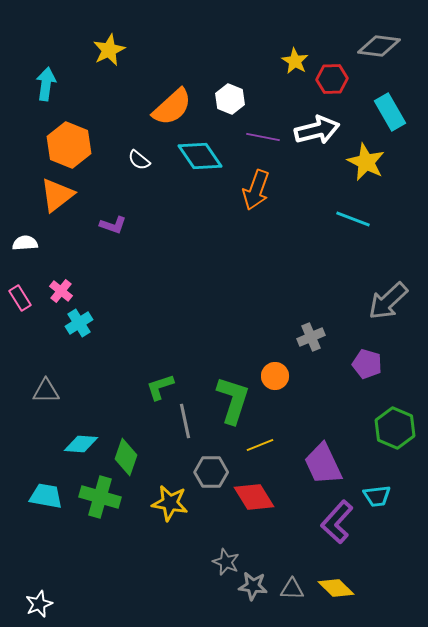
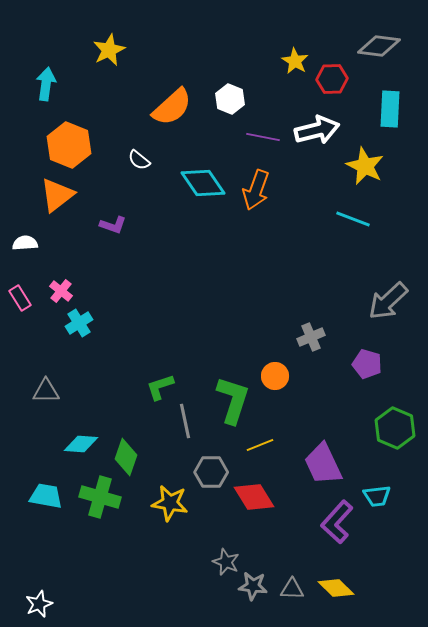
cyan rectangle at (390, 112): moved 3 px up; rotated 33 degrees clockwise
cyan diamond at (200, 156): moved 3 px right, 27 px down
yellow star at (366, 162): moved 1 px left, 4 px down
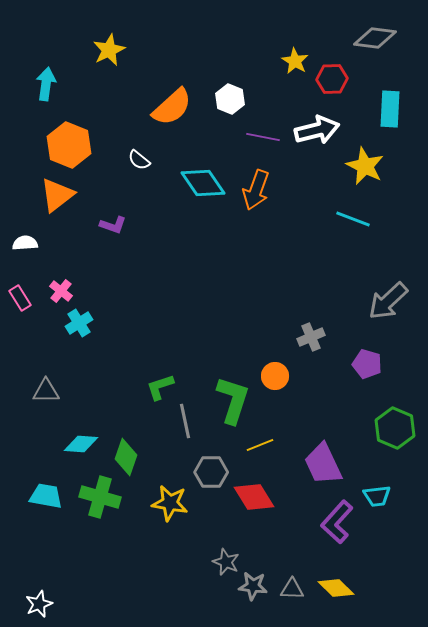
gray diamond at (379, 46): moved 4 px left, 8 px up
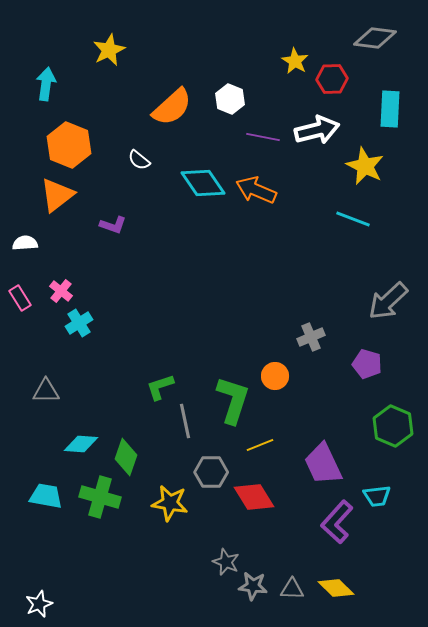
orange arrow at (256, 190): rotated 93 degrees clockwise
green hexagon at (395, 428): moved 2 px left, 2 px up
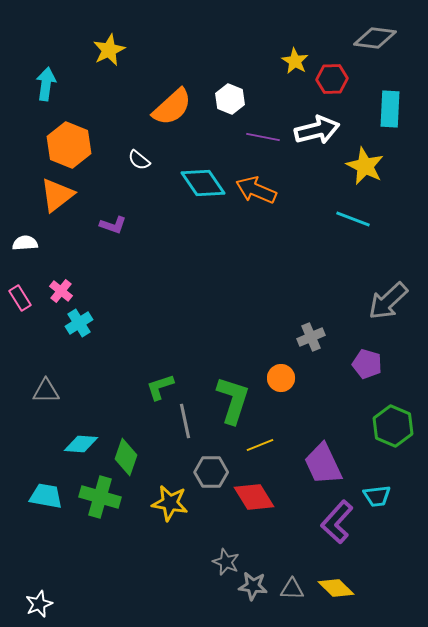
orange circle at (275, 376): moved 6 px right, 2 px down
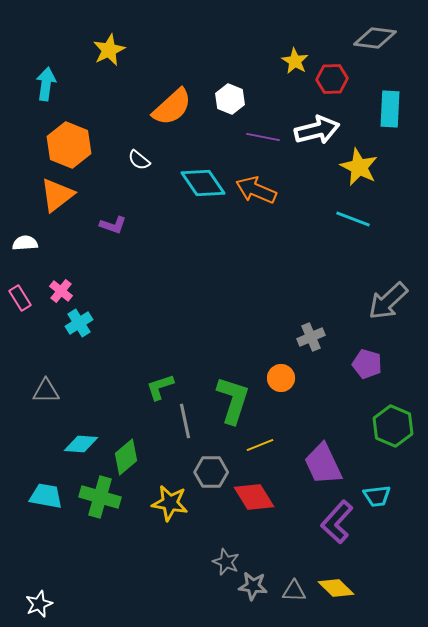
yellow star at (365, 166): moved 6 px left, 1 px down
green diamond at (126, 457): rotated 30 degrees clockwise
gray triangle at (292, 589): moved 2 px right, 2 px down
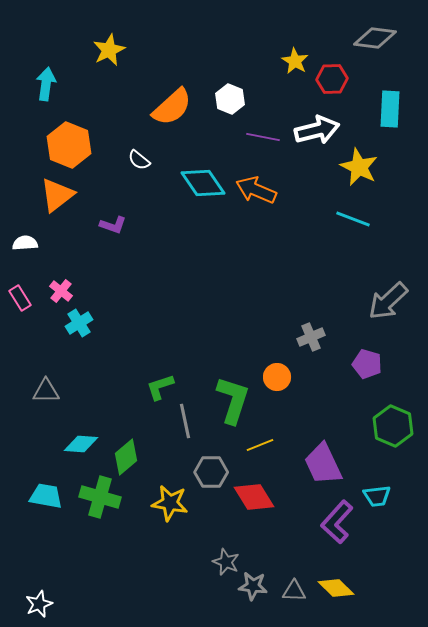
orange circle at (281, 378): moved 4 px left, 1 px up
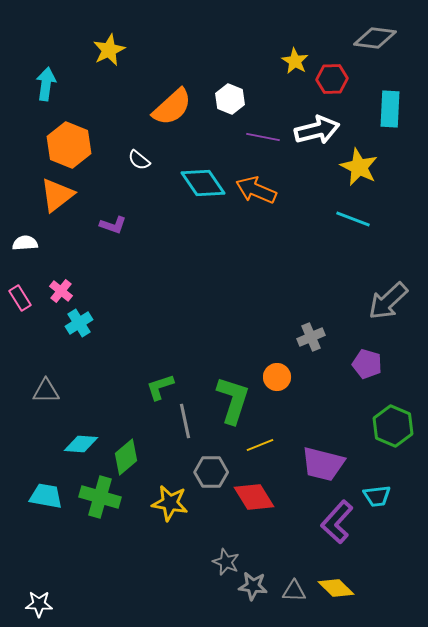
purple trapezoid at (323, 464): rotated 51 degrees counterclockwise
white star at (39, 604): rotated 24 degrees clockwise
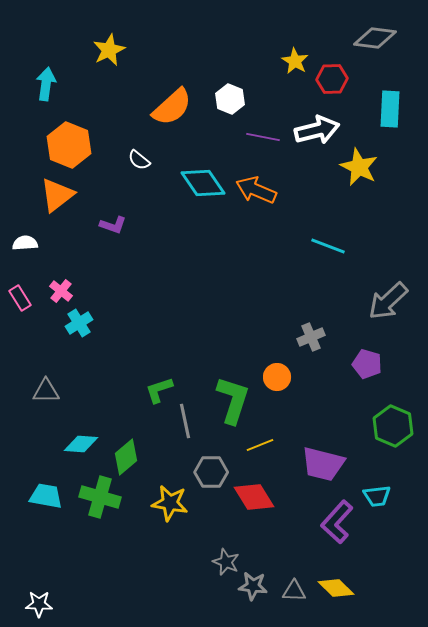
cyan line at (353, 219): moved 25 px left, 27 px down
green L-shape at (160, 387): moved 1 px left, 3 px down
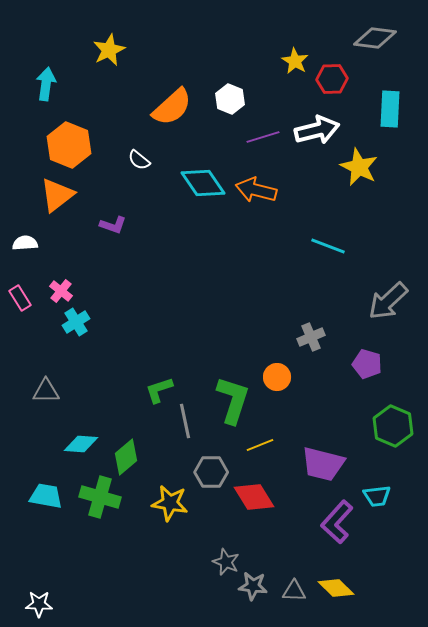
purple line at (263, 137): rotated 28 degrees counterclockwise
orange arrow at (256, 190): rotated 9 degrees counterclockwise
cyan cross at (79, 323): moved 3 px left, 1 px up
